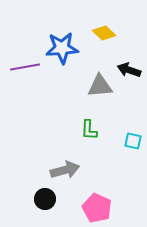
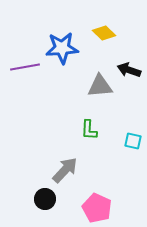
gray arrow: rotated 32 degrees counterclockwise
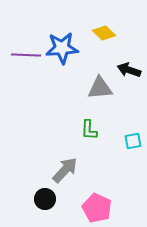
purple line: moved 1 px right, 12 px up; rotated 12 degrees clockwise
gray triangle: moved 2 px down
cyan square: rotated 24 degrees counterclockwise
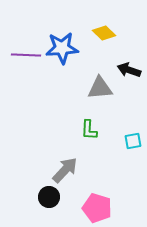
black circle: moved 4 px right, 2 px up
pink pentagon: rotated 8 degrees counterclockwise
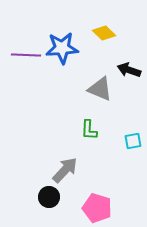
gray triangle: moved 1 px down; rotated 28 degrees clockwise
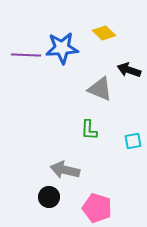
gray arrow: rotated 120 degrees counterclockwise
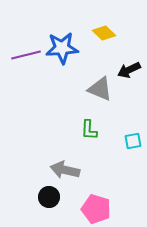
purple line: rotated 16 degrees counterclockwise
black arrow: rotated 45 degrees counterclockwise
pink pentagon: moved 1 px left, 1 px down
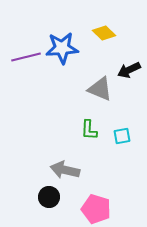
purple line: moved 2 px down
cyan square: moved 11 px left, 5 px up
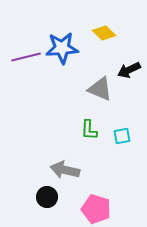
black circle: moved 2 px left
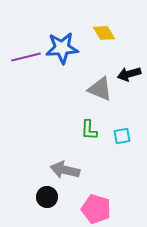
yellow diamond: rotated 15 degrees clockwise
black arrow: moved 4 px down; rotated 10 degrees clockwise
